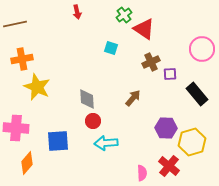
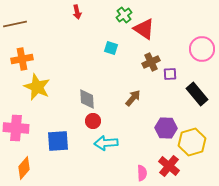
orange diamond: moved 3 px left, 5 px down
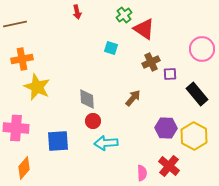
yellow hexagon: moved 2 px right, 6 px up; rotated 16 degrees counterclockwise
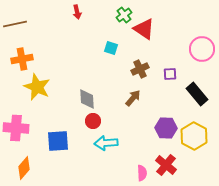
brown cross: moved 11 px left, 7 px down
red cross: moved 3 px left, 1 px up
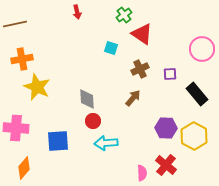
red triangle: moved 2 px left, 5 px down
